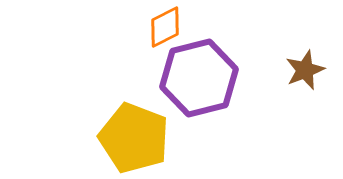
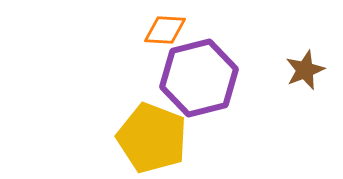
orange diamond: moved 3 px down; rotated 30 degrees clockwise
yellow pentagon: moved 18 px right
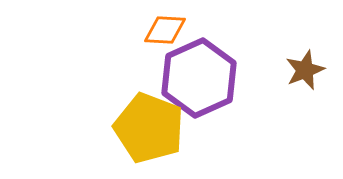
purple hexagon: rotated 10 degrees counterclockwise
yellow pentagon: moved 3 px left, 10 px up
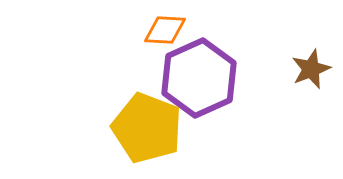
brown star: moved 6 px right, 1 px up
yellow pentagon: moved 2 px left
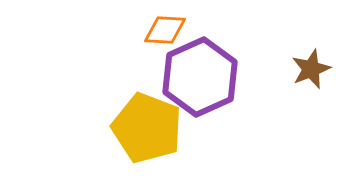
purple hexagon: moved 1 px right, 1 px up
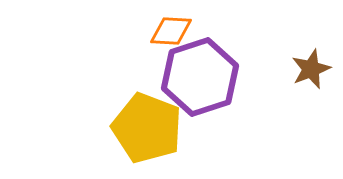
orange diamond: moved 6 px right, 1 px down
purple hexagon: rotated 6 degrees clockwise
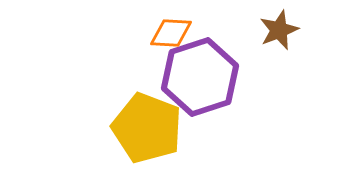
orange diamond: moved 2 px down
brown star: moved 32 px left, 39 px up
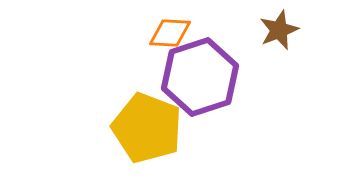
orange diamond: moved 1 px left
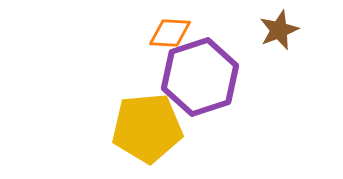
yellow pentagon: rotated 26 degrees counterclockwise
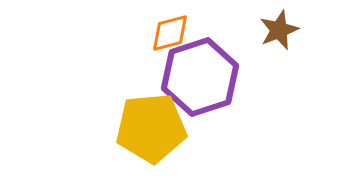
orange diamond: rotated 18 degrees counterclockwise
yellow pentagon: moved 4 px right
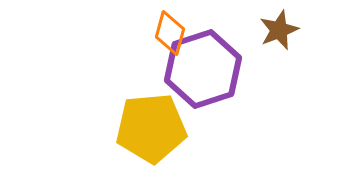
orange diamond: rotated 60 degrees counterclockwise
purple hexagon: moved 3 px right, 8 px up
